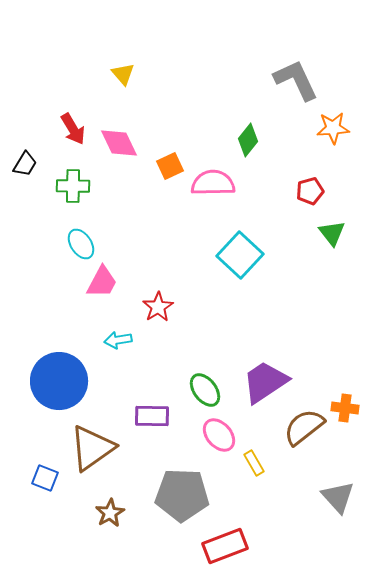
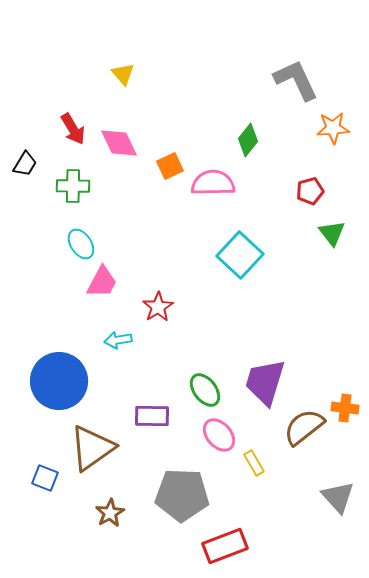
purple trapezoid: rotated 39 degrees counterclockwise
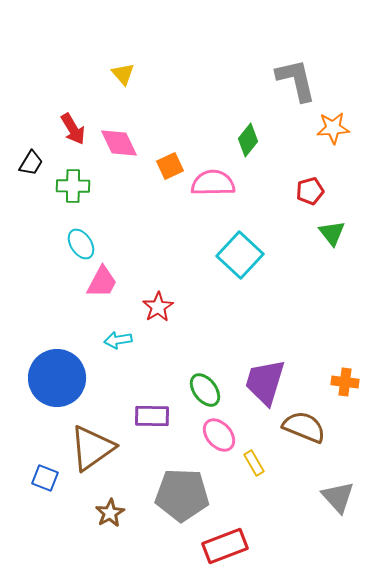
gray L-shape: rotated 12 degrees clockwise
black trapezoid: moved 6 px right, 1 px up
blue circle: moved 2 px left, 3 px up
orange cross: moved 26 px up
brown semicircle: rotated 60 degrees clockwise
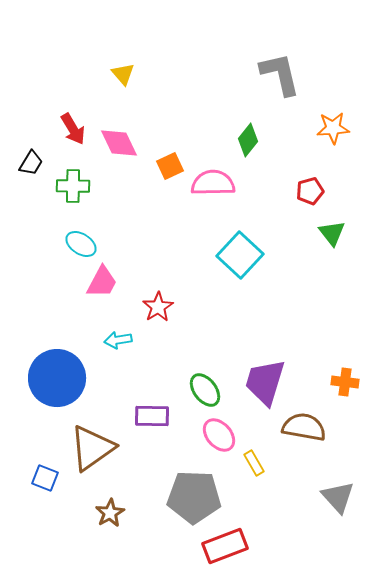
gray L-shape: moved 16 px left, 6 px up
cyan ellipse: rotated 24 degrees counterclockwise
brown semicircle: rotated 12 degrees counterclockwise
gray pentagon: moved 12 px right, 2 px down
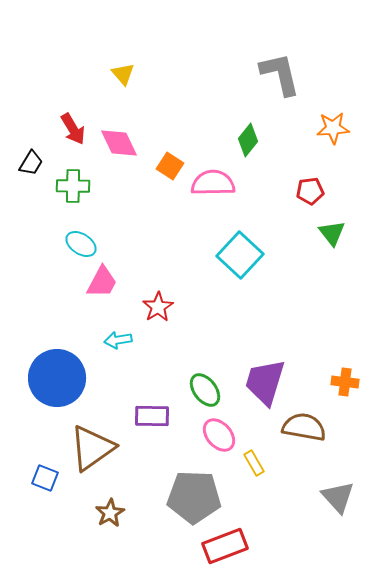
orange square: rotated 32 degrees counterclockwise
red pentagon: rotated 8 degrees clockwise
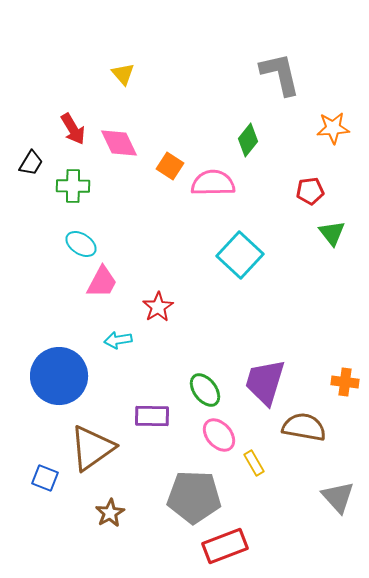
blue circle: moved 2 px right, 2 px up
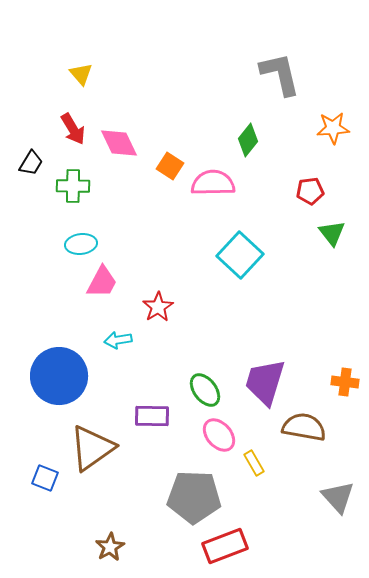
yellow triangle: moved 42 px left
cyan ellipse: rotated 40 degrees counterclockwise
brown star: moved 34 px down
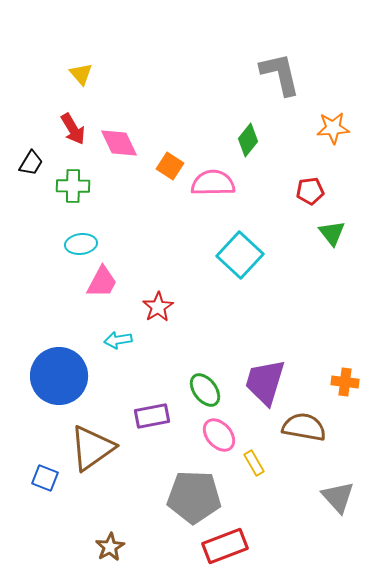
purple rectangle: rotated 12 degrees counterclockwise
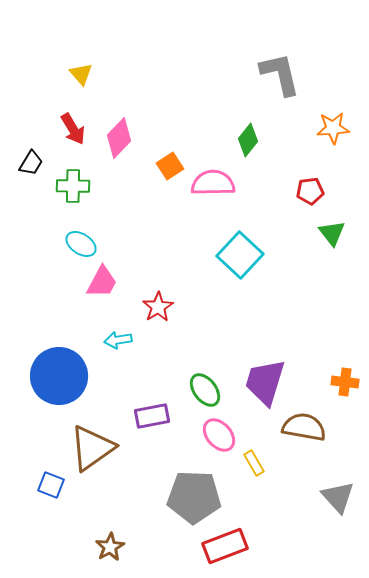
pink diamond: moved 5 px up; rotated 69 degrees clockwise
orange square: rotated 24 degrees clockwise
cyan ellipse: rotated 40 degrees clockwise
blue square: moved 6 px right, 7 px down
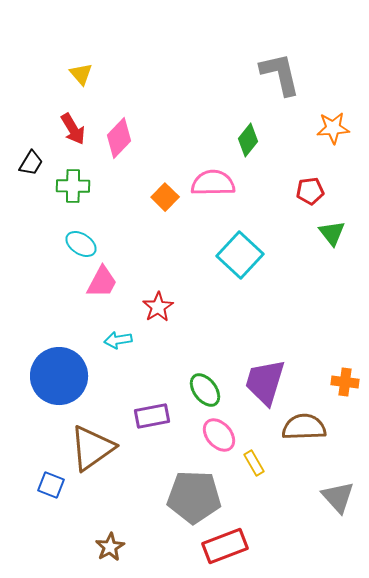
orange square: moved 5 px left, 31 px down; rotated 12 degrees counterclockwise
brown semicircle: rotated 12 degrees counterclockwise
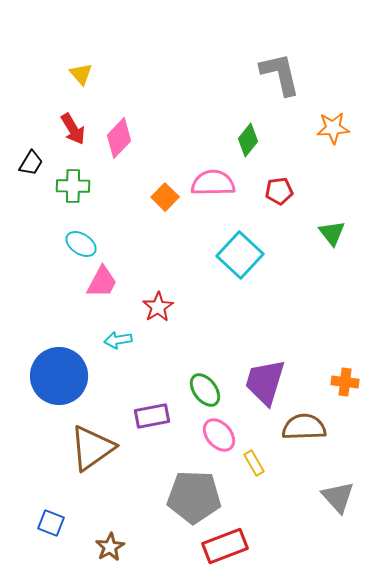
red pentagon: moved 31 px left
blue square: moved 38 px down
